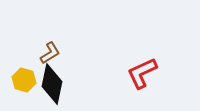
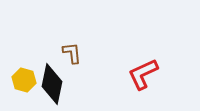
brown L-shape: moved 22 px right; rotated 65 degrees counterclockwise
red L-shape: moved 1 px right, 1 px down
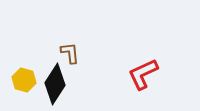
brown L-shape: moved 2 px left
black diamond: moved 3 px right; rotated 21 degrees clockwise
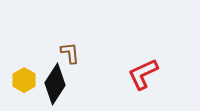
yellow hexagon: rotated 15 degrees clockwise
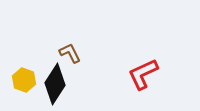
brown L-shape: rotated 20 degrees counterclockwise
yellow hexagon: rotated 10 degrees counterclockwise
